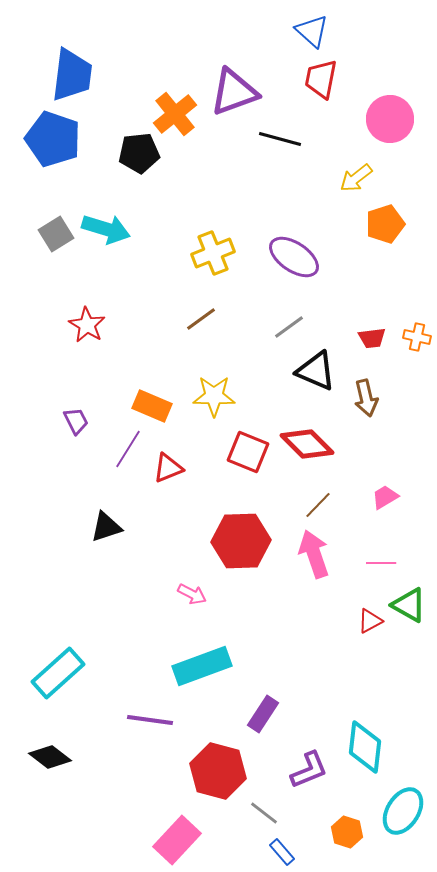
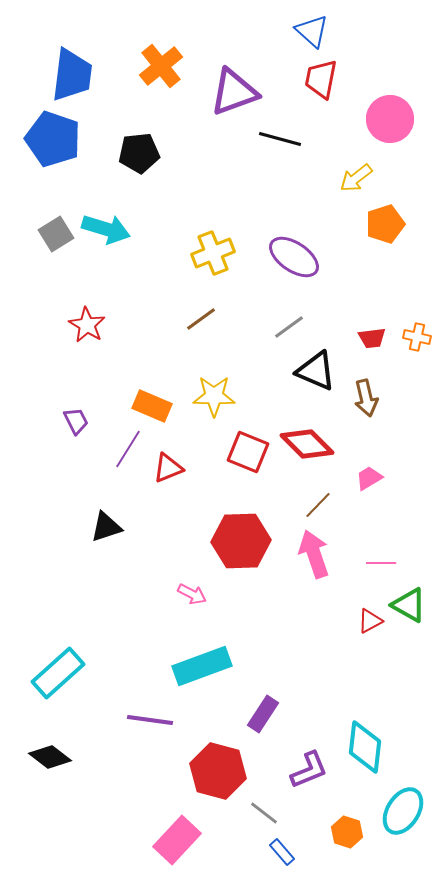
orange cross at (175, 114): moved 14 px left, 48 px up
pink trapezoid at (385, 497): moved 16 px left, 19 px up
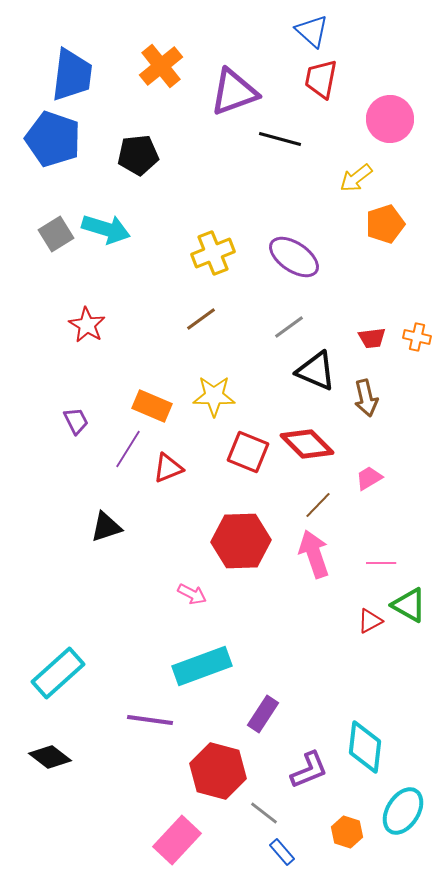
black pentagon at (139, 153): moved 1 px left, 2 px down
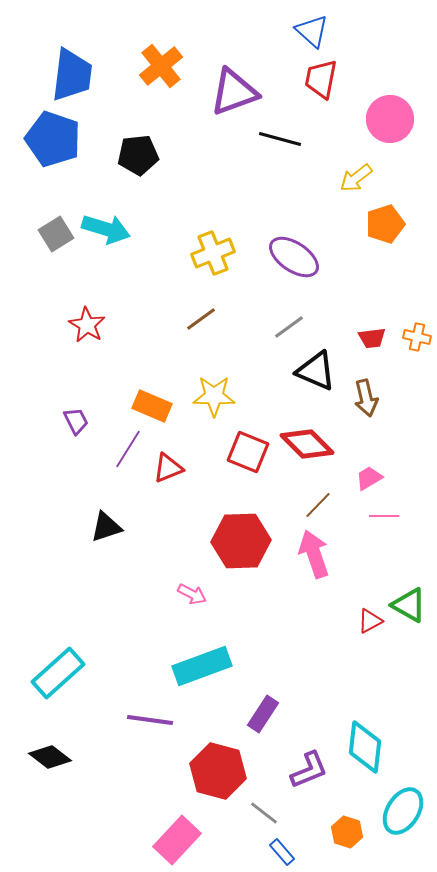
pink line at (381, 563): moved 3 px right, 47 px up
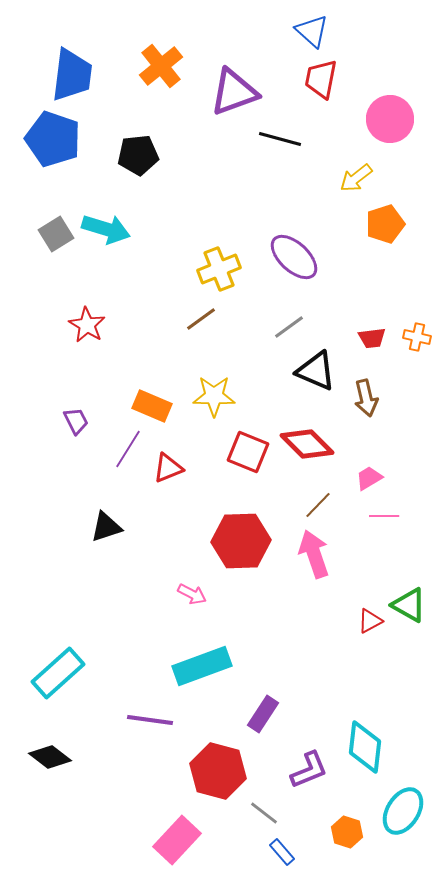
yellow cross at (213, 253): moved 6 px right, 16 px down
purple ellipse at (294, 257): rotated 9 degrees clockwise
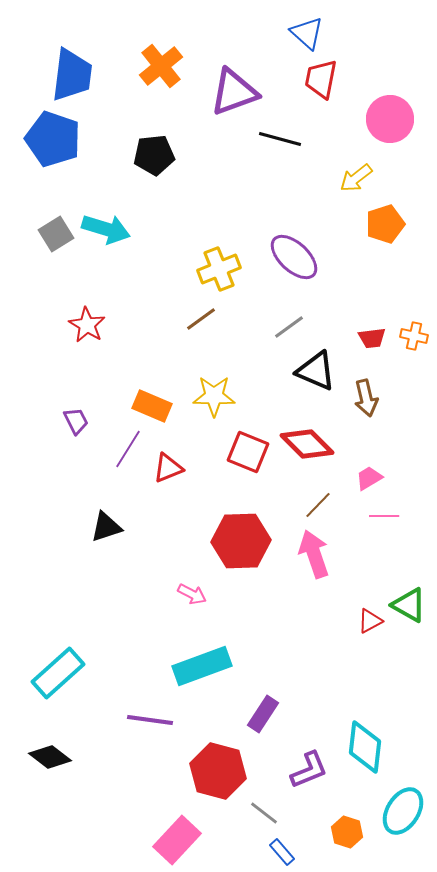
blue triangle at (312, 31): moved 5 px left, 2 px down
black pentagon at (138, 155): moved 16 px right
orange cross at (417, 337): moved 3 px left, 1 px up
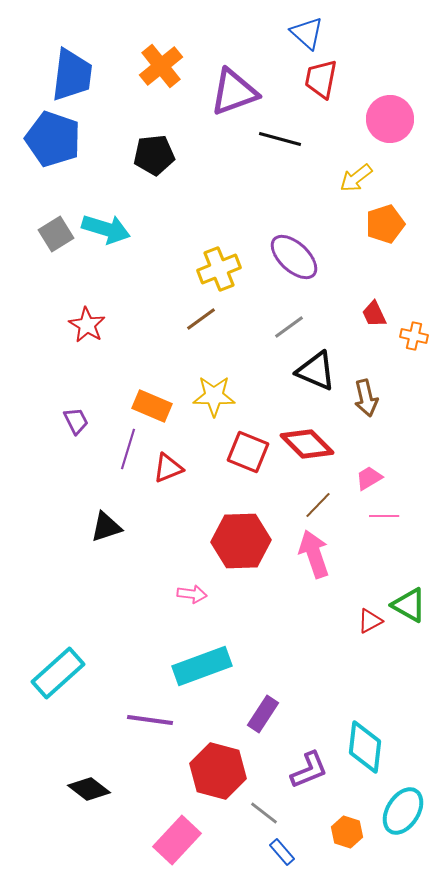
red trapezoid at (372, 338): moved 2 px right, 24 px up; rotated 72 degrees clockwise
purple line at (128, 449): rotated 15 degrees counterclockwise
pink arrow at (192, 594): rotated 20 degrees counterclockwise
black diamond at (50, 757): moved 39 px right, 32 px down
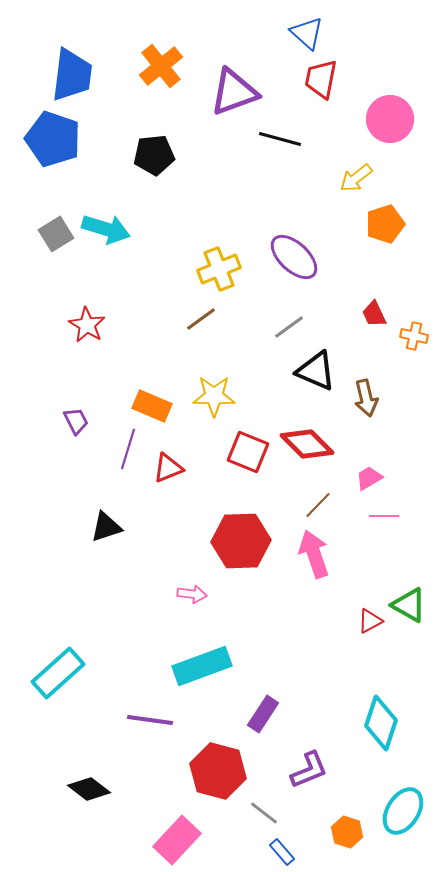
cyan diamond at (365, 747): moved 16 px right, 24 px up; rotated 12 degrees clockwise
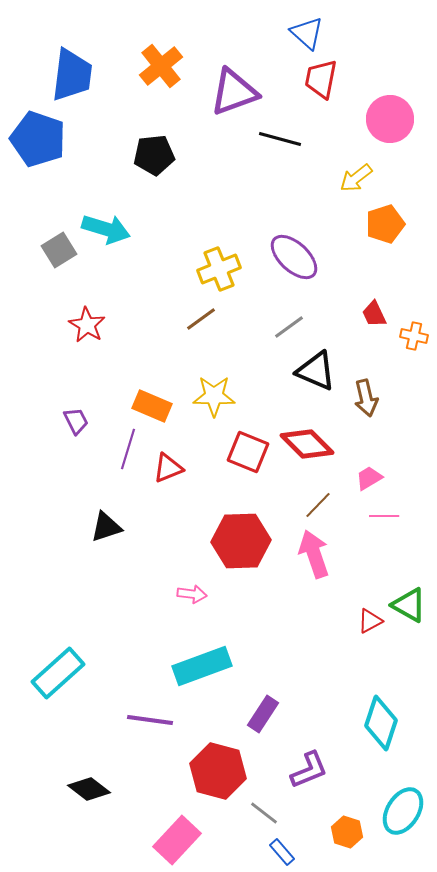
blue pentagon at (53, 139): moved 15 px left
gray square at (56, 234): moved 3 px right, 16 px down
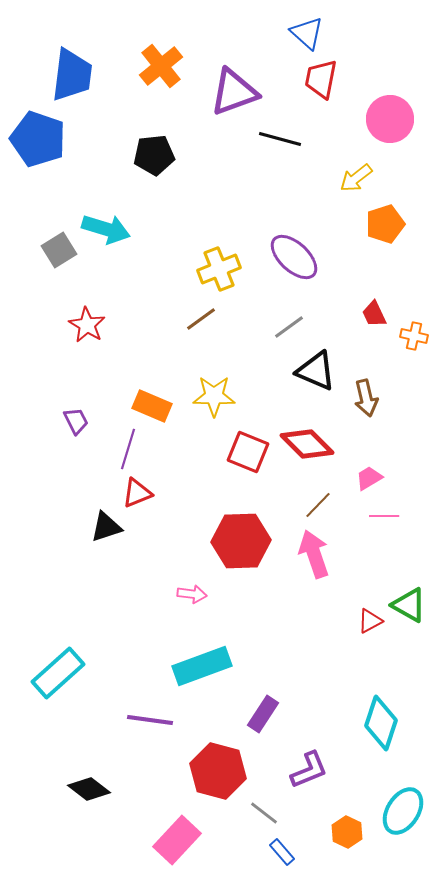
red triangle at (168, 468): moved 31 px left, 25 px down
orange hexagon at (347, 832): rotated 8 degrees clockwise
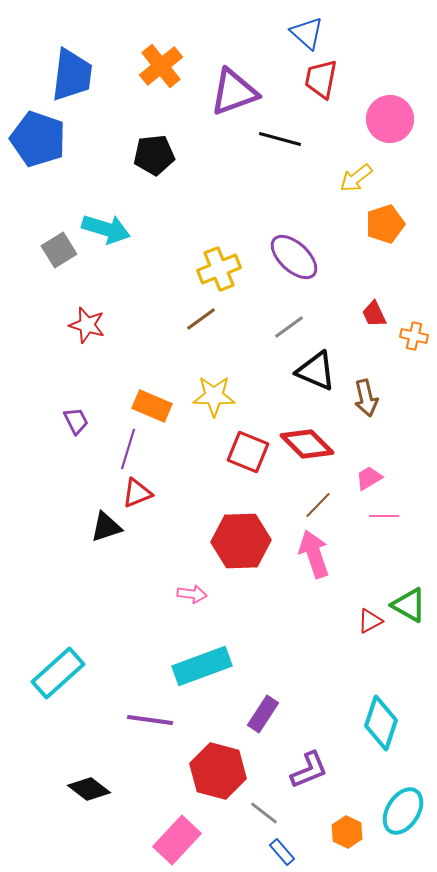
red star at (87, 325): rotated 15 degrees counterclockwise
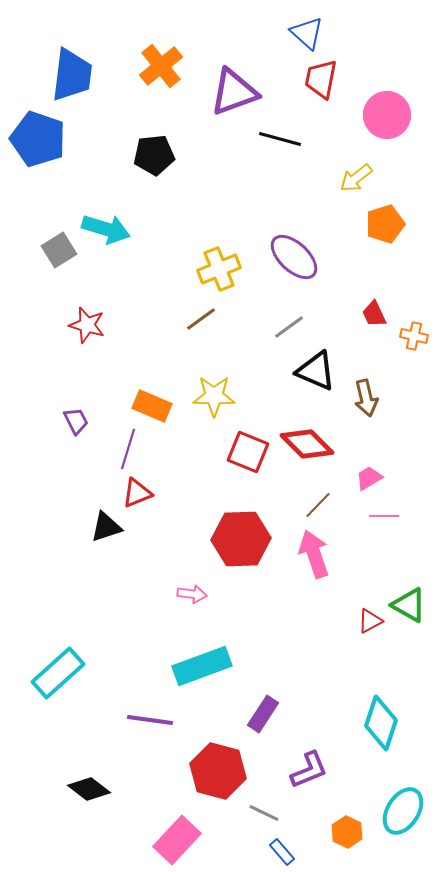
pink circle at (390, 119): moved 3 px left, 4 px up
red hexagon at (241, 541): moved 2 px up
gray line at (264, 813): rotated 12 degrees counterclockwise
